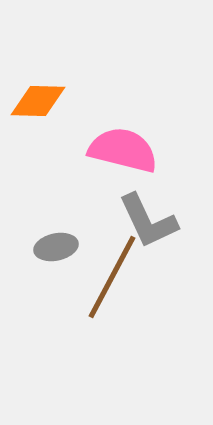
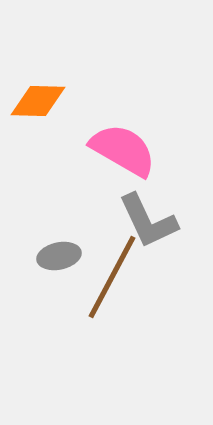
pink semicircle: rotated 16 degrees clockwise
gray ellipse: moved 3 px right, 9 px down
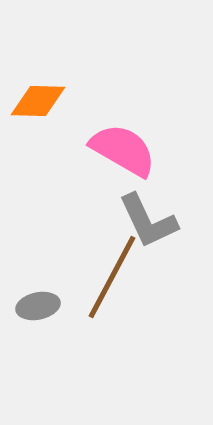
gray ellipse: moved 21 px left, 50 px down
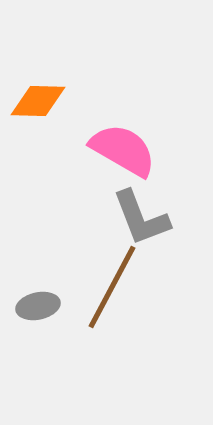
gray L-shape: moved 7 px left, 3 px up; rotated 4 degrees clockwise
brown line: moved 10 px down
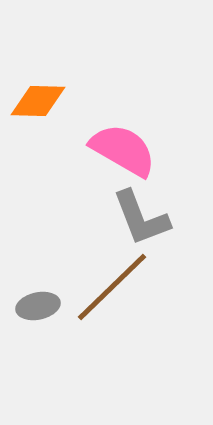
brown line: rotated 18 degrees clockwise
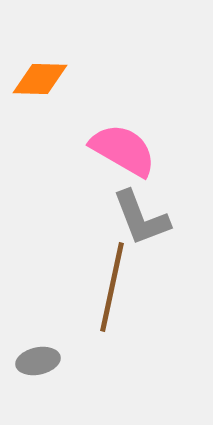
orange diamond: moved 2 px right, 22 px up
brown line: rotated 34 degrees counterclockwise
gray ellipse: moved 55 px down
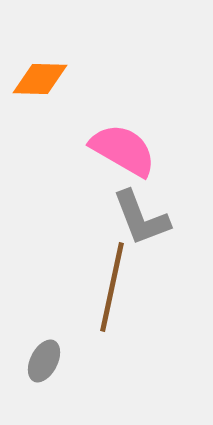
gray ellipse: moved 6 px right; rotated 51 degrees counterclockwise
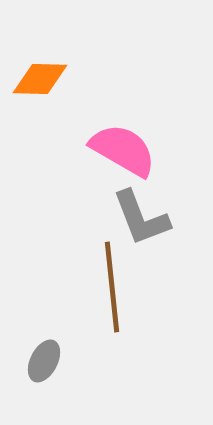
brown line: rotated 18 degrees counterclockwise
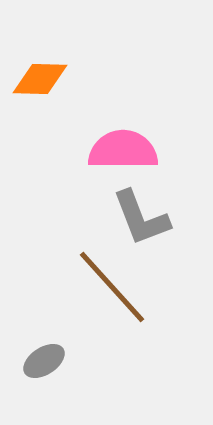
pink semicircle: rotated 30 degrees counterclockwise
brown line: rotated 36 degrees counterclockwise
gray ellipse: rotated 30 degrees clockwise
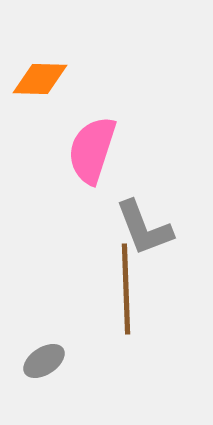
pink semicircle: moved 31 px left; rotated 72 degrees counterclockwise
gray L-shape: moved 3 px right, 10 px down
brown line: moved 14 px right, 2 px down; rotated 40 degrees clockwise
